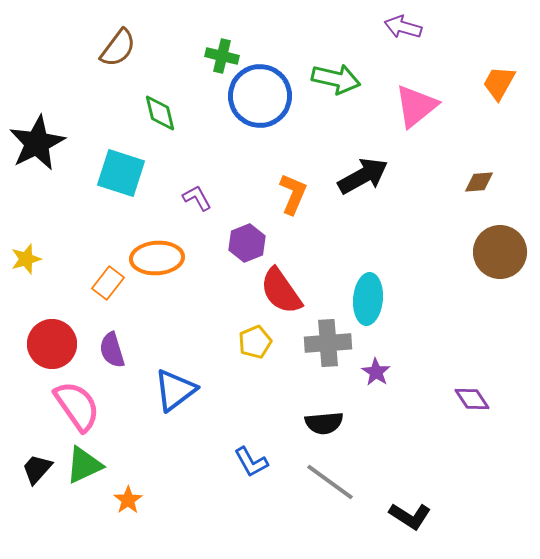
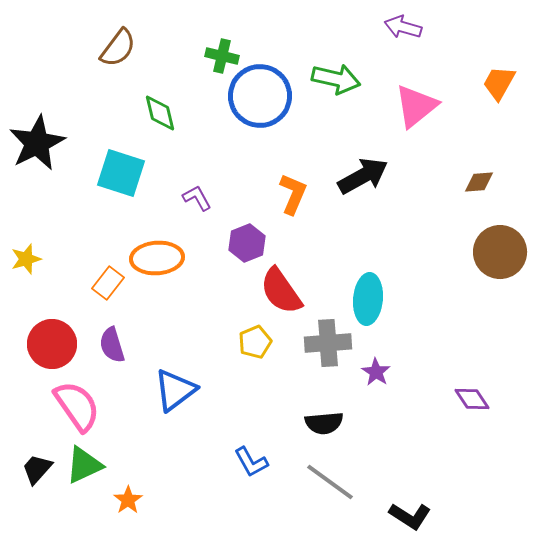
purple semicircle: moved 5 px up
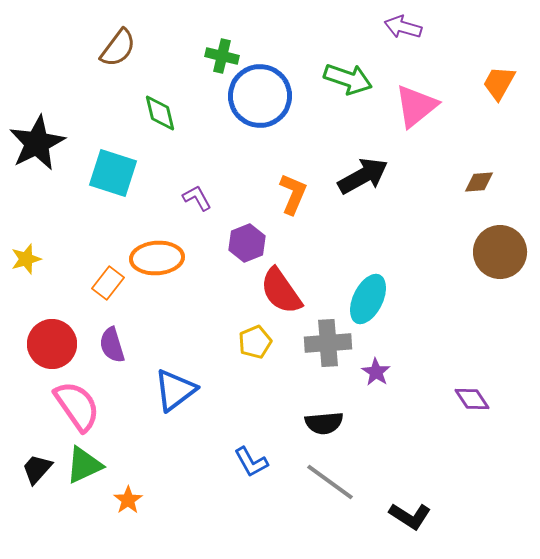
green arrow: moved 12 px right; rotated 6 degrees clockwise
cyan square: moved 8 px left
cyan ellipse: rotated 21 degrees clockwise
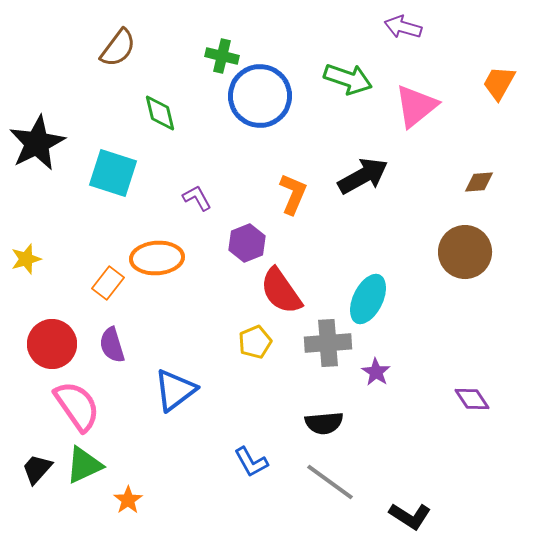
brown circle: moved 35 px left
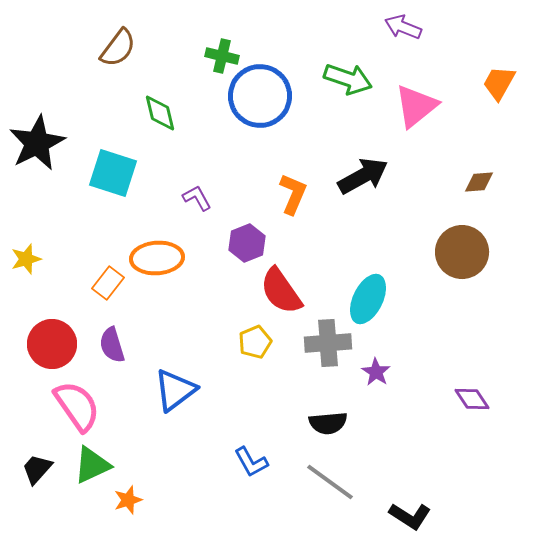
purple arrow: rotated 6 degrees clockwise
brown circle: moved 3 px left
black semicircle: moved 4 px right
green triangle: moved 8 px right
orange star: rotated 16 degrees clockwise
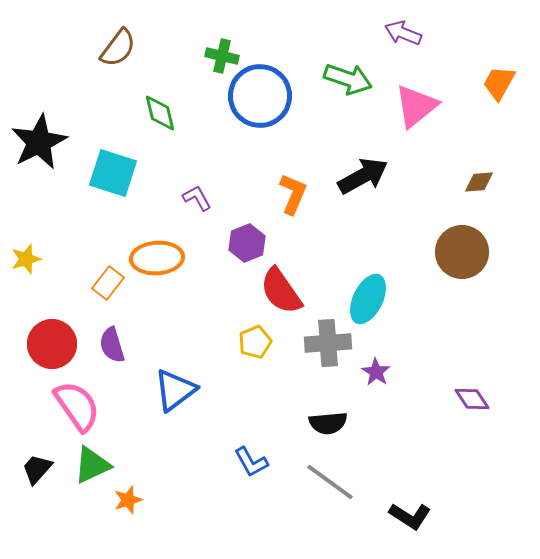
purple arrow: moved 6 px down
black star: moved 2 px right, 1 px up
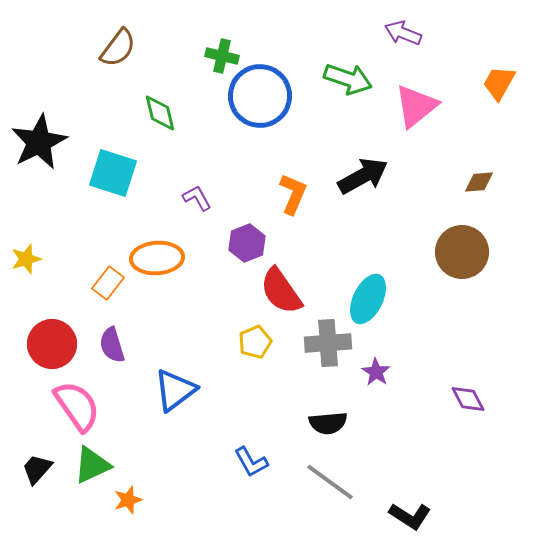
purple diamond: moved 4 px left; rotated 6 degrees clockwise
